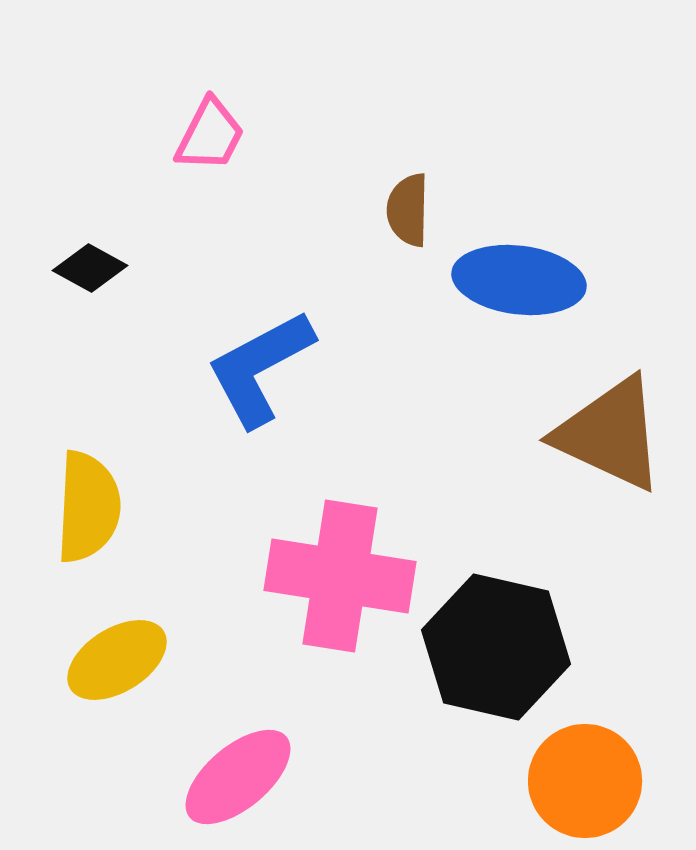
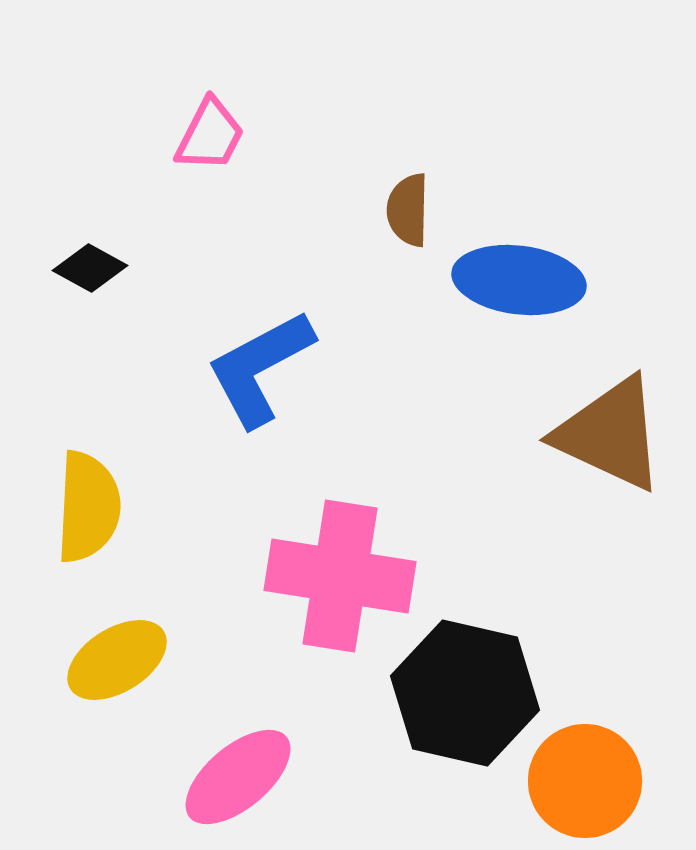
black hexagon: moved 31 px left, 46 px down
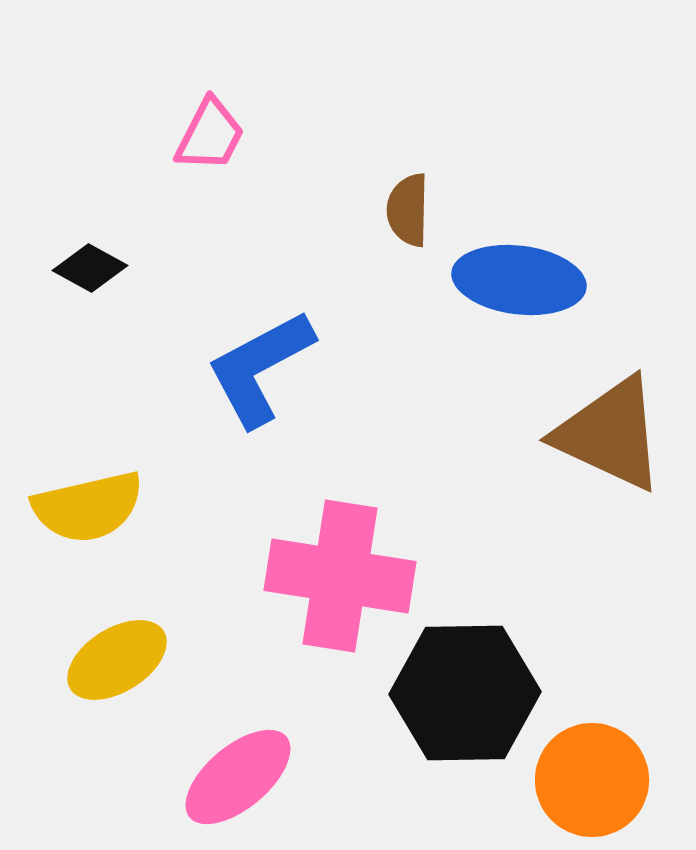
yellow semicircle: rotated 74 degrees clockwise
black hexagon: rotated 14 degrees counterclockwise
orange circle: moved 7 px right, 1 px up
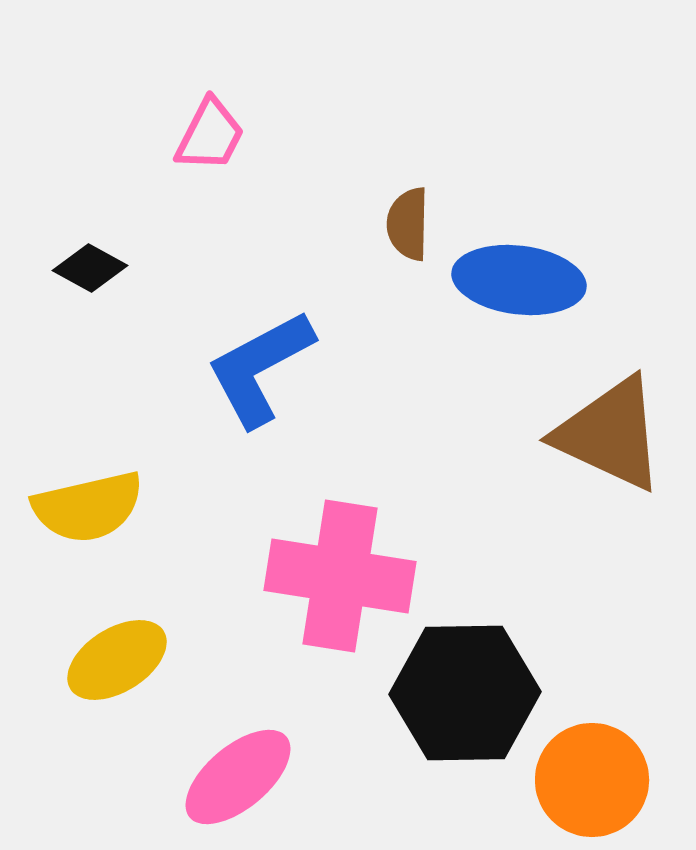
brown semicircle: moved 14 px down
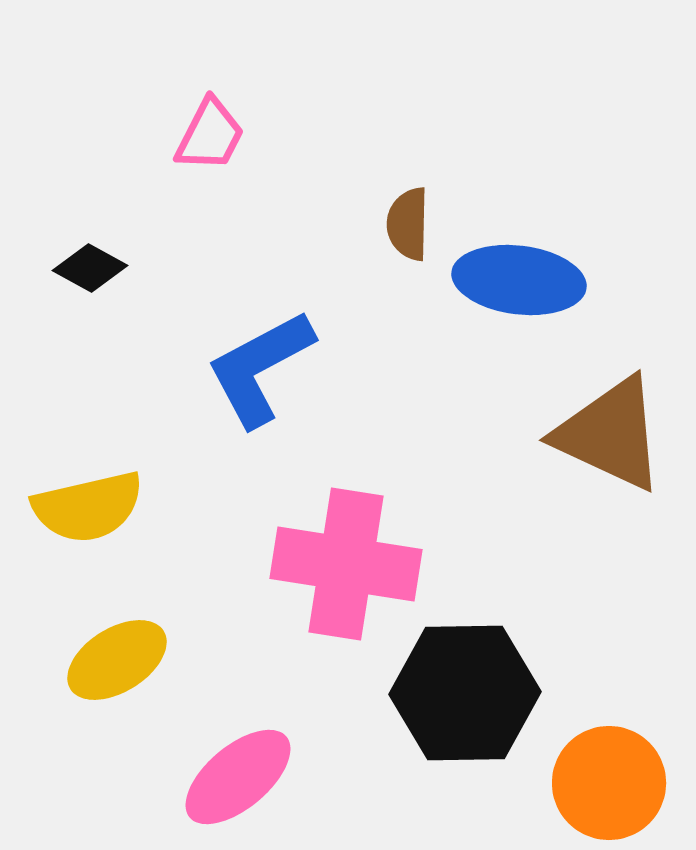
pink cross: moved 6 px right, 12 px up
orange circle: moved 17 px right, 3 px down
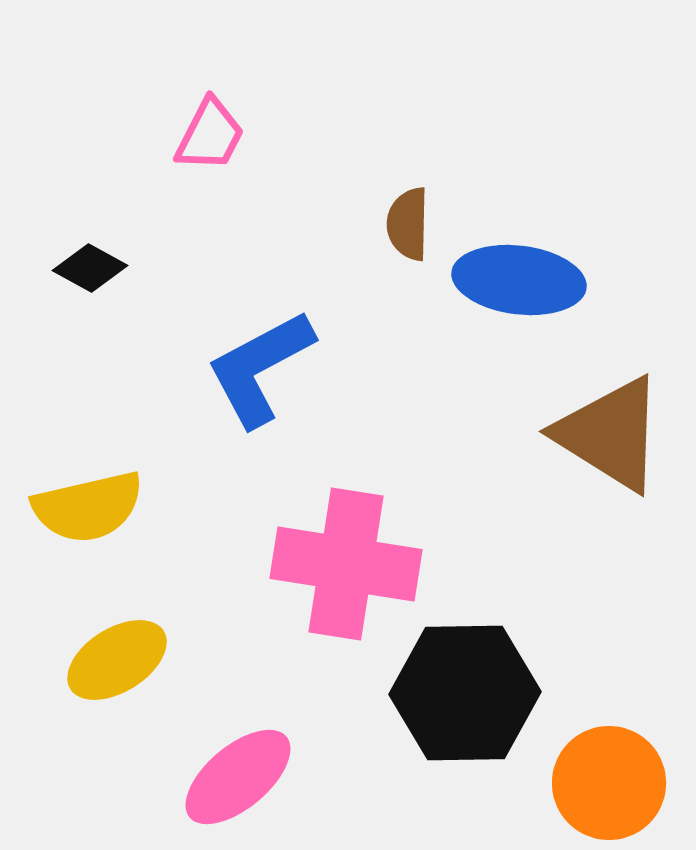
brown triangle: rotated 7 degrees clockwise
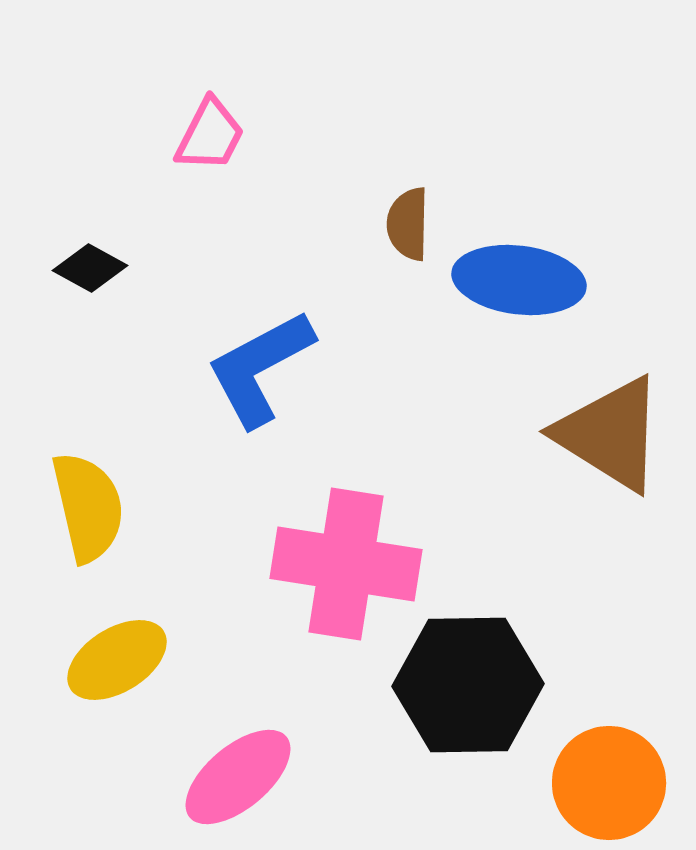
yellow semicircle: rotated 90 degrees counterclockwise
black hexagon: moved 3 px right, 8 px up
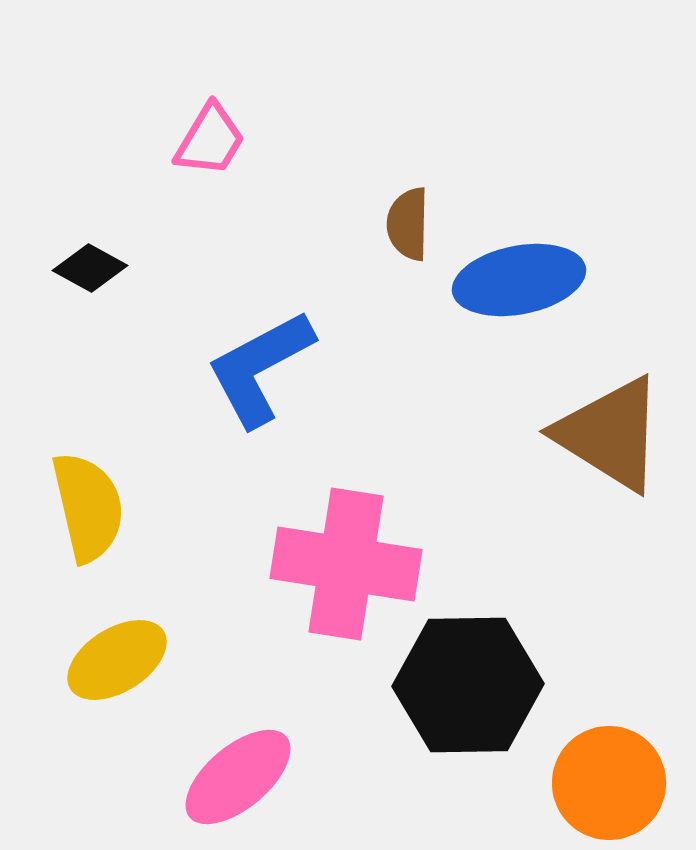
pink trapezoid: moved 5 px down; rotated 4 degrees clockwise
blue ellipse: rotated 18 degrees counterclockwise
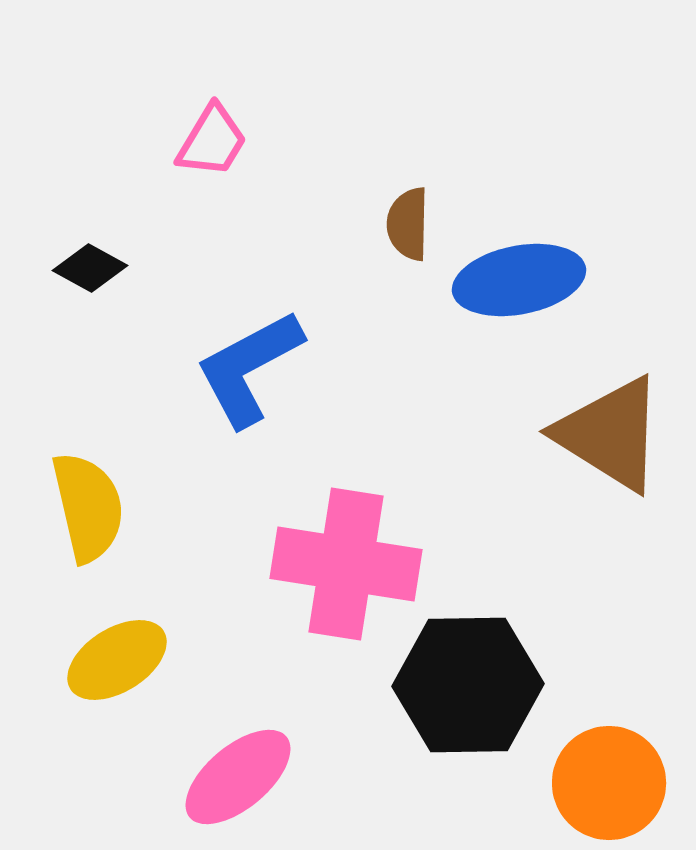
pink trapezoid: moved 2 px right, 1 px down
blue L-shape: moved 11 px left
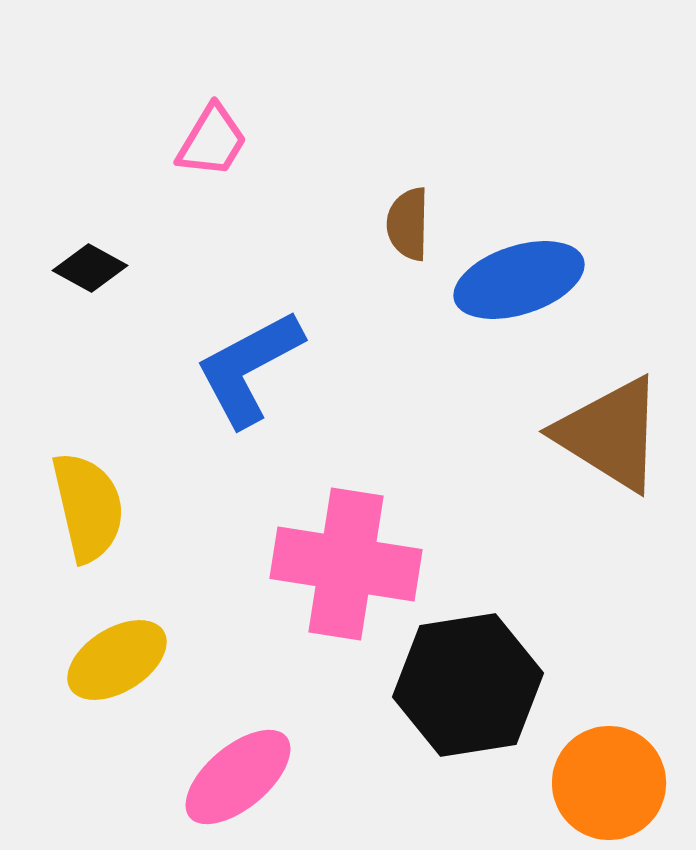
blue ellipse: rotated 7 degrees counterclockwise
black hexagon: rotated 8 degrees counterclockwise
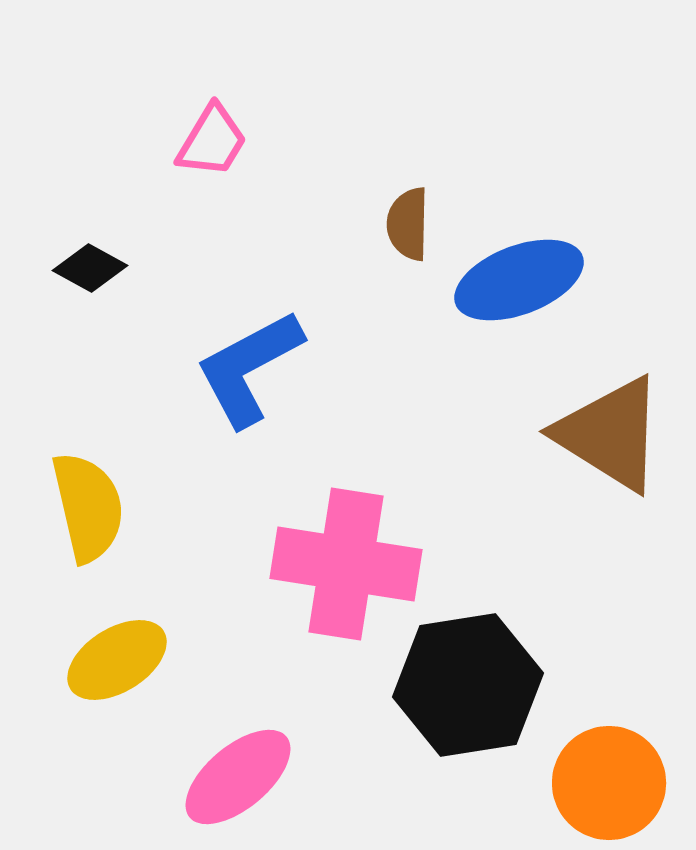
blue ellipse: rotated 3 degrees counterclockwise
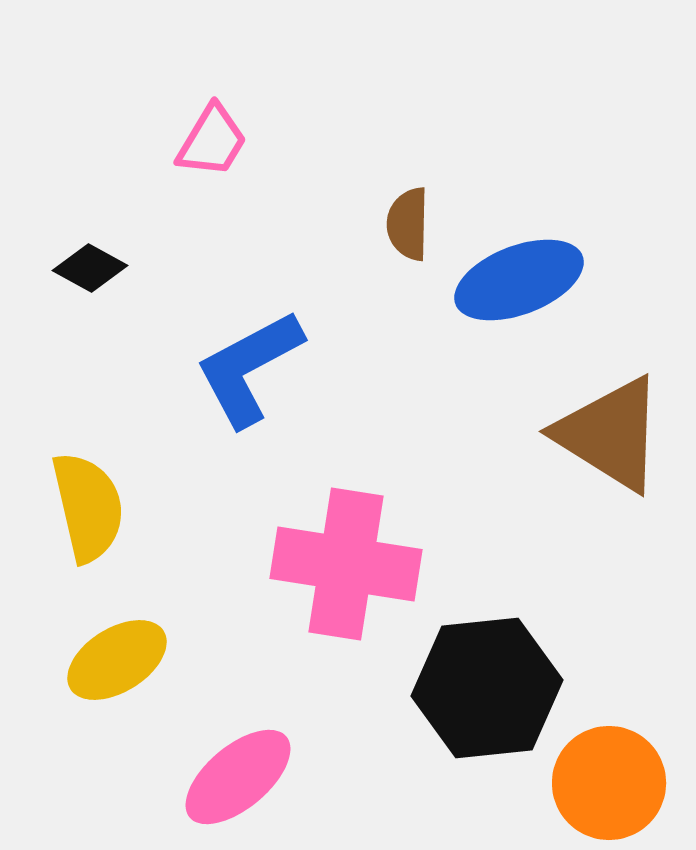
black hexagon: moved 19 px right, 3 px down; rotated 3 degrees clockwise
